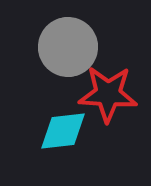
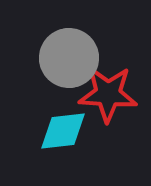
gray circle: moved 1 px right, 11 px down
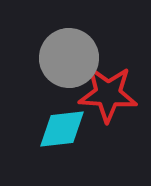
cyan diamond: moved 1 px left, 2 px up
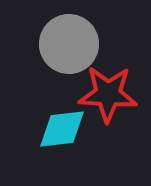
gray circle: moved 14 px up
